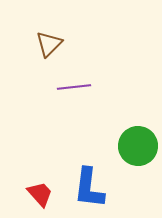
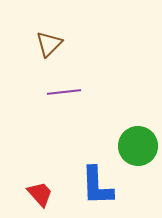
purple line: moved 10 px left, 5 px down
blue L-shape: moved 8 px right, 2 px up; rotated 9 degrees counterclockwise
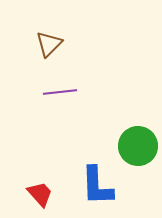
purple line: moved 4 px left
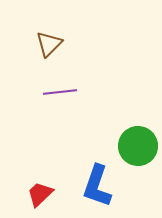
blue L-shape: rotated 21 degrees clockwise
red trapezoid: rotated 92 degrees counterclockwise
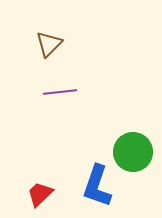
green circle: moved 5 px left, 6 px down
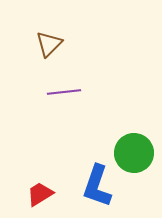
purple line: moved 4 px right
green circle: moved 1 px right, 1 px down
red trapezoid: rotated 12 degrees clockwise
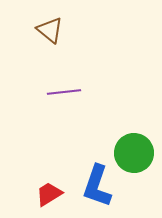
brown triangle: moved 1 px right, 14 px up; rotated 36 degrees counterclockwise
red trapezoid: moved 9 px right
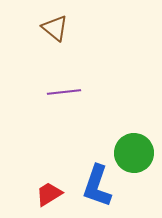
brown triangle: moved 5 px right, 2 px up
